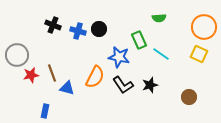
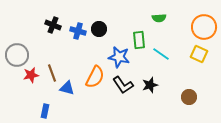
green rectangle: rotated 18 degrees clockwise
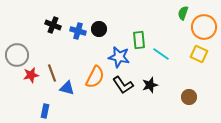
green semicircle: moved 24 px right, 5 px up; rotated 112 degrees clockwise
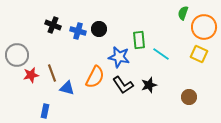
black star: moved 1 px left
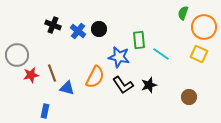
blue cross: rotated 21 degrees clockwise
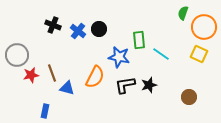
black L-shape: moved 2 px right; rotated 115 degrees clockwise
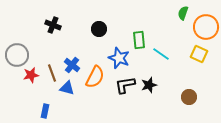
orange circle: moved 2 px right
blue cross: moved 6 px left, 34 px down
blue star: moved 1 px down; rotated 10 degrees clockwise
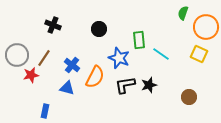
brown line: moved 8 px left, 15 px up; rotated 54 degrees clockwise
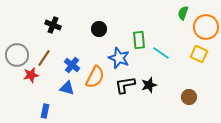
cyan line: moved 1 px up
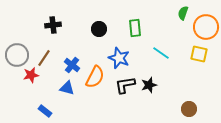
black cross: rotated 28 degrees counterclockwise
green rectangle: moved 4 px left, 12 px up
yellow square: rotated 12 degrees counterclockwise
brown circle: moved 12 px down
blue rectangle: rotated 64 degrees counterclockwise
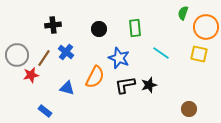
blue cross: moved 6 px left, 13 px up
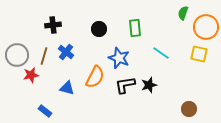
brown line: moved 2 px up; rotated 18 degrees counterclockwise
